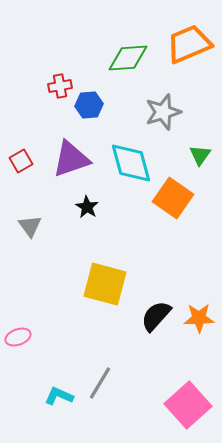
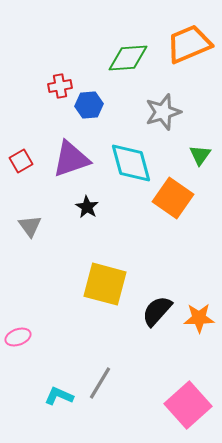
black semicircle: moved 1 px right, 5 px up
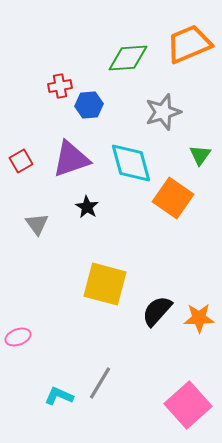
gray triangle: moved 7 px right, 2 px up
